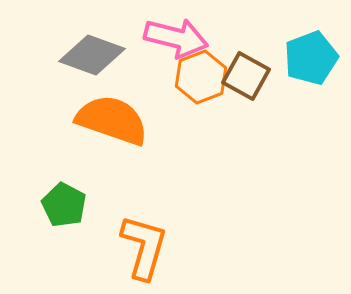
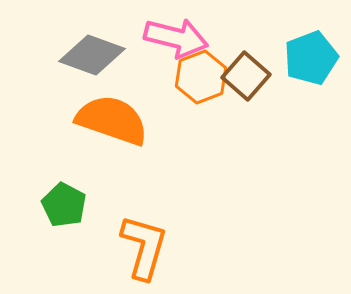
brown square: rotated 12 degrees clockwise
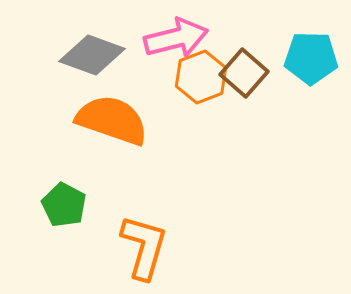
pink arrow: rotated 28 degrees counterclockwise
cyan pentagon: rotated 22 degrees clockwise
brown square: moved 2 px left, 3 px up
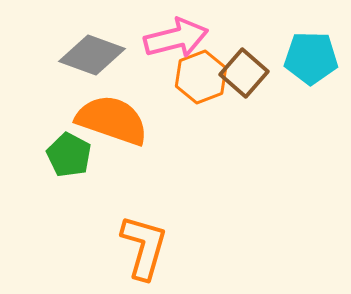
green pentagon: moved 5 px right, 50 px up
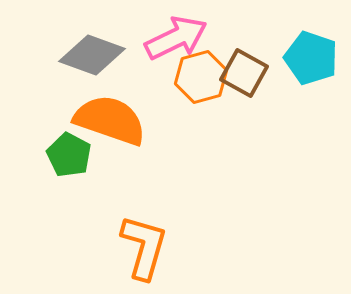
pink arrow: rotated 12 degrees counterclockwise
cyan pentagon: rotated 18 degrees clockwise
brown square: rotated 12 degrees counterclockwise
orange hexagon: rotated 6 degrees clockwise
orange semicircle: moved 2 px left
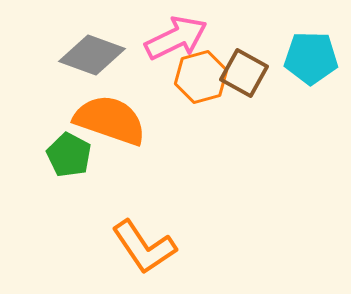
cyan pentagon: rotated 18 degrees counterclockwise
orange L-shape: rotated 130 degrees clockwise
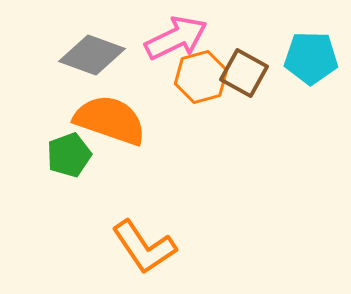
green pentagon: rotated 24 degrees clockwise
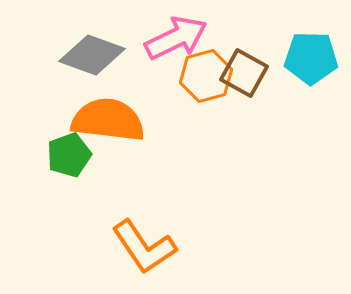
orange hexagon: moved 5 px right, 1 px up
orange semicircle: moved 2 px left; rotated 12 degrees counterclockwise
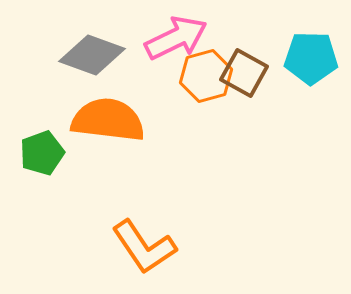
green pentagon: moved 27 px left, 2 px up
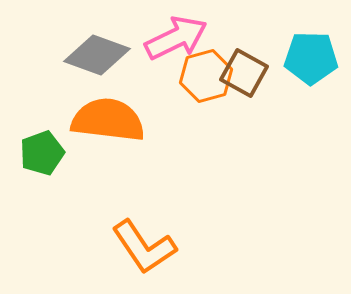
gray diamond: moved 5 px right
